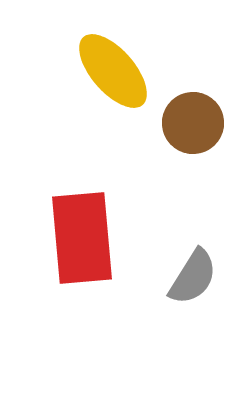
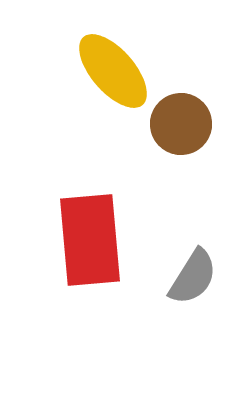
brown circle: moved 12 px left, 1 px down
red rectangle: moved 8 px right, 2 px down
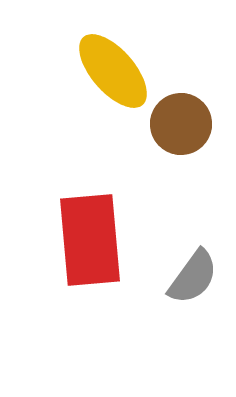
gray semicircle: rotated 4 degrees clockwise
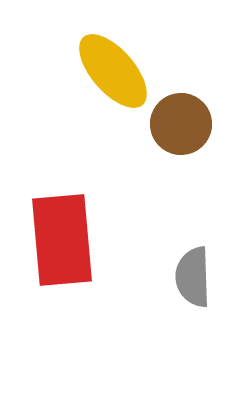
red rectangle: moved 28 px left
gray semicircle: rotated 142 degrees clockwise
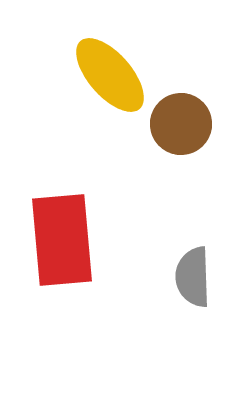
yellow ellipse: moved 3 px left, 4 px down
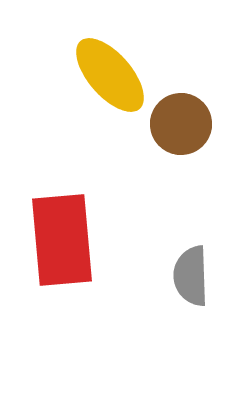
gray semicircle: moved 2 px left, 1 px up
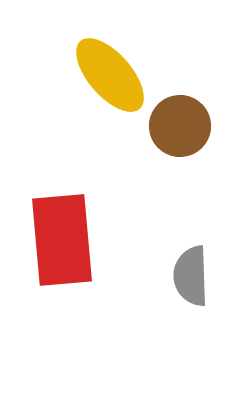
brown circle: moved 1 px left, 2 px down
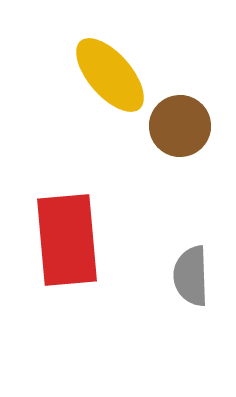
red rectangle: moved 5 px right
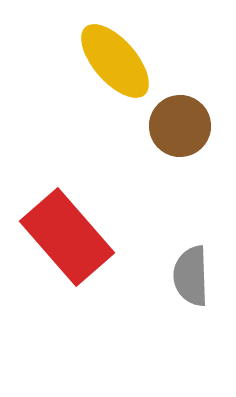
yellow ellipse: moved 5 px right, 14 px up
red rectangle: moved 3 px up; rotated 36 degrees counterclockwise
